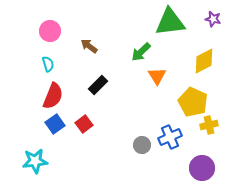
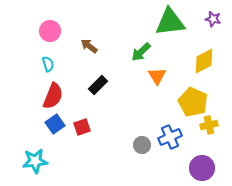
red square: moved 2 px left, 3 px down; rotated 18 degrees clockwise
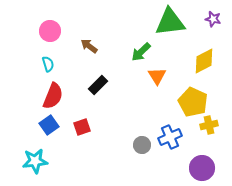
blue square: moved 6 px left, 1 px down
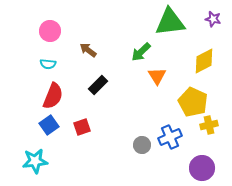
brown arrow: moved 1 px left, 4 px down
cyan semicircle: rotated 112 degrees clockwise
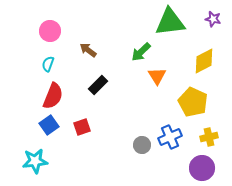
cyan semicircle: rotated 105 degrees clockwise
yellow cross: moved 12 px down
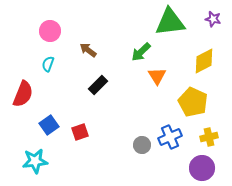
red semicircle: moved 30 px left, 2 px up
red square: moved 2 px left, 5 px down
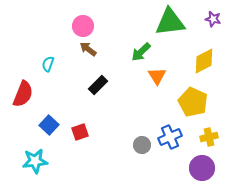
pink circle: moved 33 px right, 5 px up
brown arrow: moved 1 px up
blue square: rotated 12 degrees counterclockwise
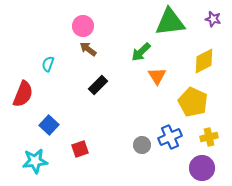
red square: moved 17 px down
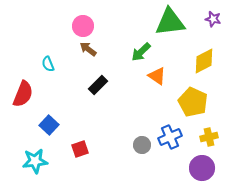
cyan semicircle: rotated 42 degrees counterclockwise
orange triangle: rotated 24 degrees counterclockwise
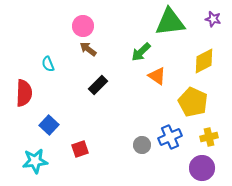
red semicircle: moved 1 px right, 1 px up; rotated 20 degrees counterclockwise
